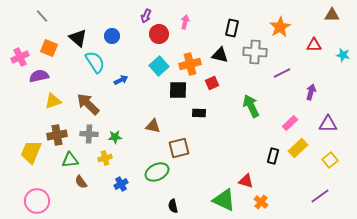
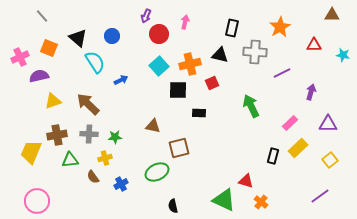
brown semicircle at (81, 182): moved 12 px right, 5 px up
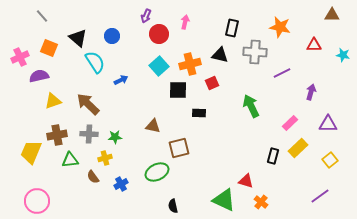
orange star at (280, 27): rotated 30 degrees counterclockwise
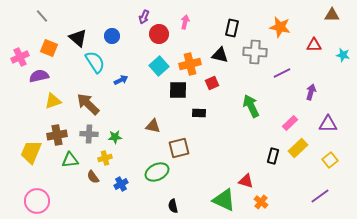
purple arrow at (146, 16): moved 2 px left, 1 px down
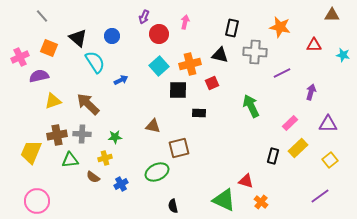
gray cross at (89, 134): moved 7 px left
brown semicircle at (93, 177): rotated 16 degrees counterclockwise
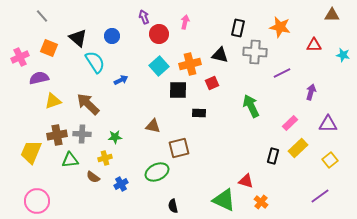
purple arrow at (144, 17): rotated 136 degrees clockwise
black rectangle at (232, 28): moved 6 px right
purple semicircle at (39, 76): moved 2 px down
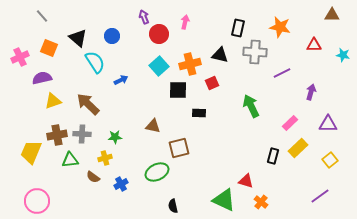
purple semicircle at (39, 78): moved 3 px right
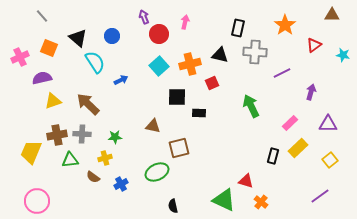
orange star at (280, 27): moved 5 px right, 2 px up; rotated 25 degrees clockwise
red triangle at (314, 45): rotated 35 degrees counterclockwise
black square at (178, 90): moved 1 px left, 7 px down
